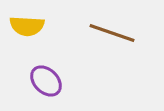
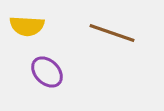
purple ellipse: moved 1 px right, 9 px up
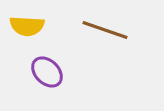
brown line: moved 7 px left, 3 px up
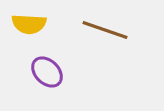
yellow semicircle: moved 2 px right, 2 px up
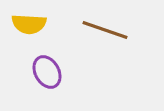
purple ellipse: rotated 16 degrees clockwise
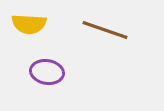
purple ellipse: rotated 52 degrees counterclockwise
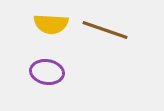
yellow semicircle: moved 22 px right
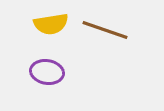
yellow semicircle: rotated 12 degrees counterclockwise
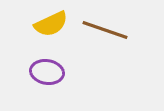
yellow semicircle: rotated 16 degrees counterclockwise
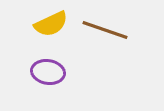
purple ellipse: moved 1 px right
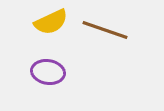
yellow semicircle: moved 2 px up
